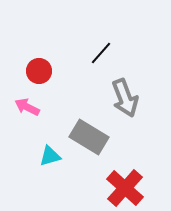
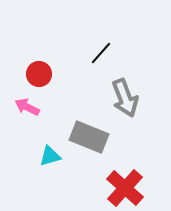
red circle: moved 3 px down
gray rectangle: rotated 9 degrees counterclockwise
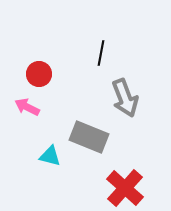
black line: rotated 30 degrees counterclockwise
cyan triangle: rotated 30 degrees clockwise
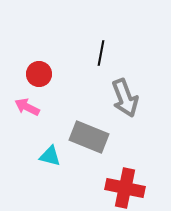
red cross: rotated 30 degrees counterclockwise
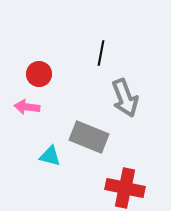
pink arrow: rotated 20 degrees counterclockwise
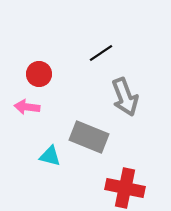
black line: rotated 45 degrees clockwise
gray arrow: moved 1 px up
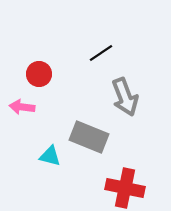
pink arrow: moved 5 px left
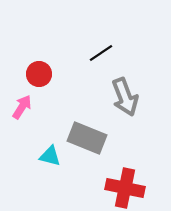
pink arrow: rotated 115 degrees clockwise
gray rectangle: moved 2 px left, 1 px down
